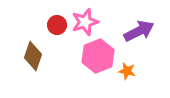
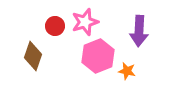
red circle: moved 2 px left, 1 px down
purple arrow: rotated 120 degrees clockwise
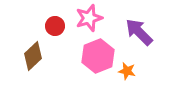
pink star: moved 4 px right, 4 px up
purple arrow: moved 1 px down; rotated 132 degrees clockwise
brown diamond: rotated 28 degrees clockwise
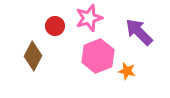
brown diamond: rotated 20 degrees counterclockwise
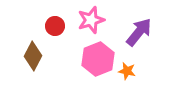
pink star: moved 2 px right, 2 px down
purple arrow: rotated 84 degrees clockwise
pink hexagon: moved 3 px down
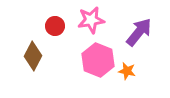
pink star: rotated 8 degrees clockwise
pink hexagon: moved 1 px down; rotated 16 degrees counterclockwise
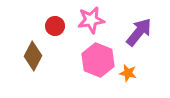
orange star: moved 1 px right, 2 px down
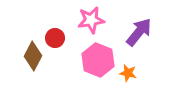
red circle: moved 12 px down
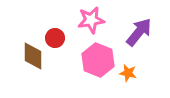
brown diamond: rotated 28 degrees counterclockwise
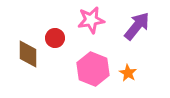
purple arrow: moved 2 px left, 6 px up
brown diamond: moved 5 px left, 2 px up
pink hexagon: moved 5 px left, 9 px down
orange star: rotated 18 degrees clockwise
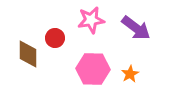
purple arrow: moved 1 px left, 2 px down; rotated 88 degrees clockwise
pink hexagon: rotated 20 degrees counterclockwise
orange star: moved 2 px right, 1 px down; rotated 12 degrees clockwise
